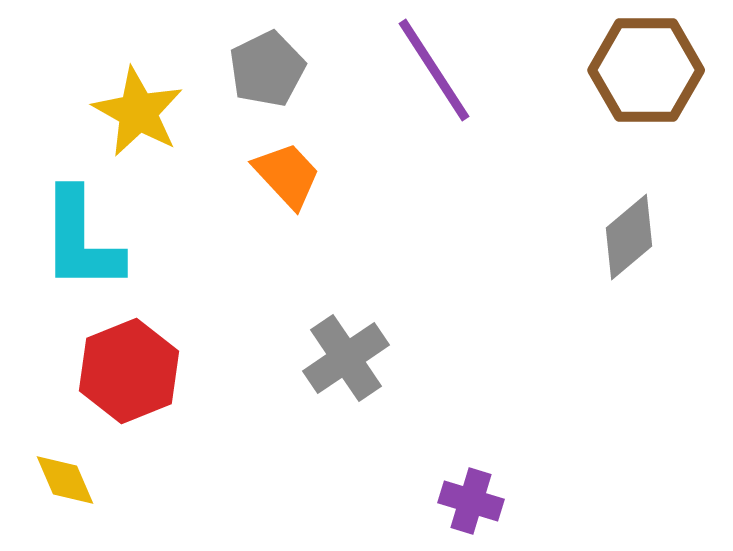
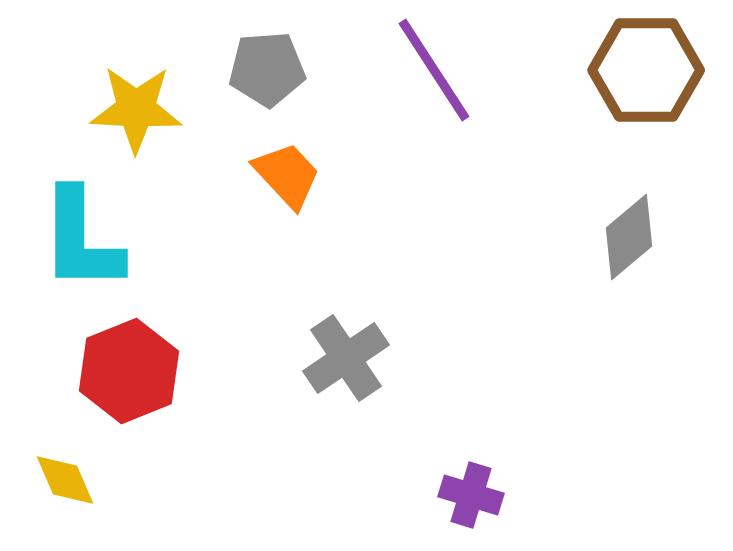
gray pentagon: rotated 22 degrees clockwise
yellow star: moved 2 px left, 3 px up; rotated 26 degrees counterclockwise
purple cross: moved 6 px up
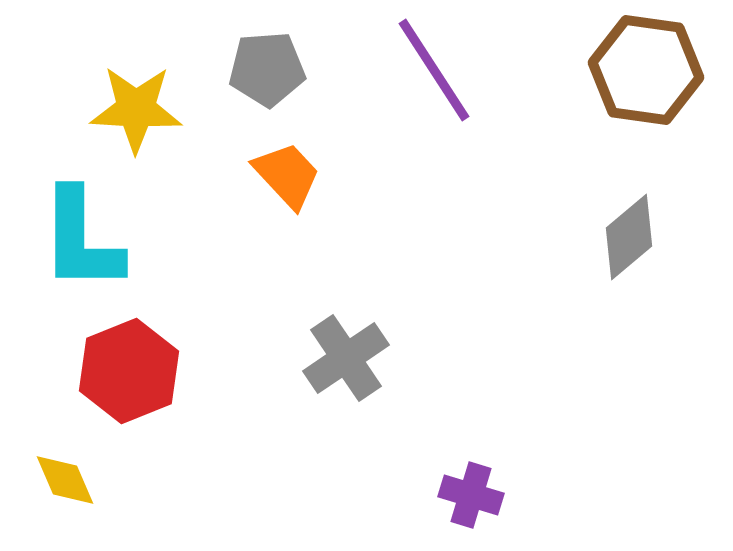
brown hexagon: rotated 8 degrees clockwise
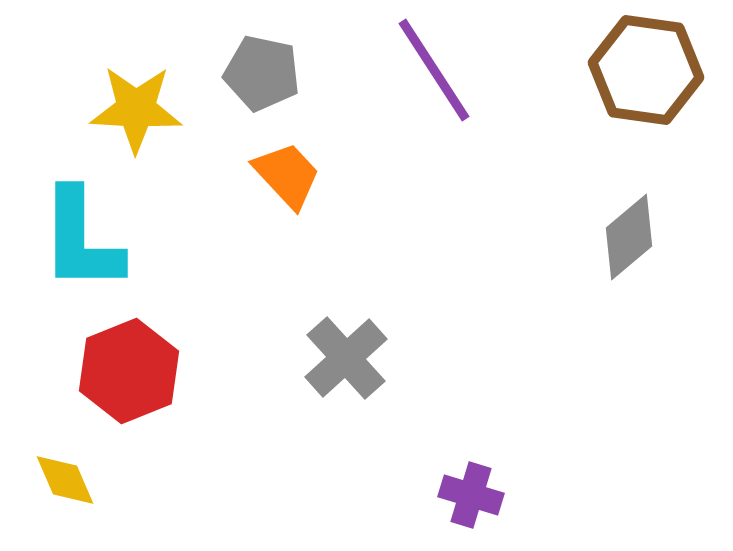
gray pentagon: moved 5 px left, 4 px down; rotated 16 degrees clockwise
gray cross: rotated 8 degrees counterclockwise
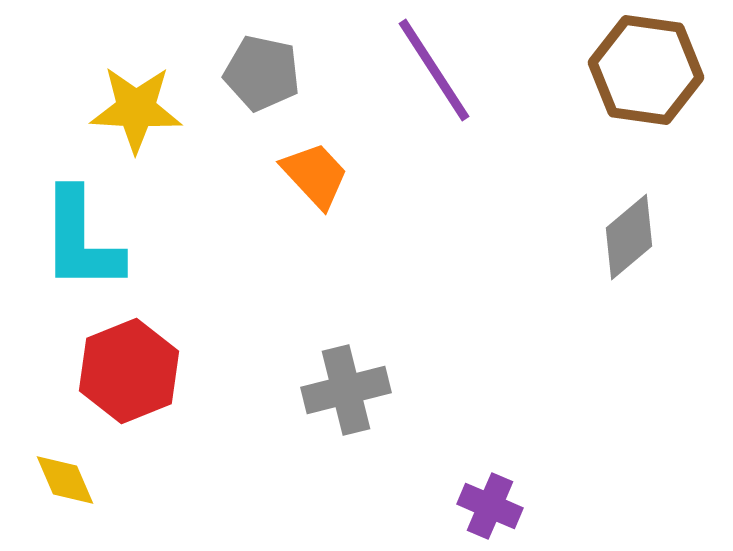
orange trapezoid: moved 28 px right
gray cross: moved 32 px down; rotated 28 degrees clockwise
purple cross: moved 19 px right, 11 px down; rotated 6 degrees clockwise
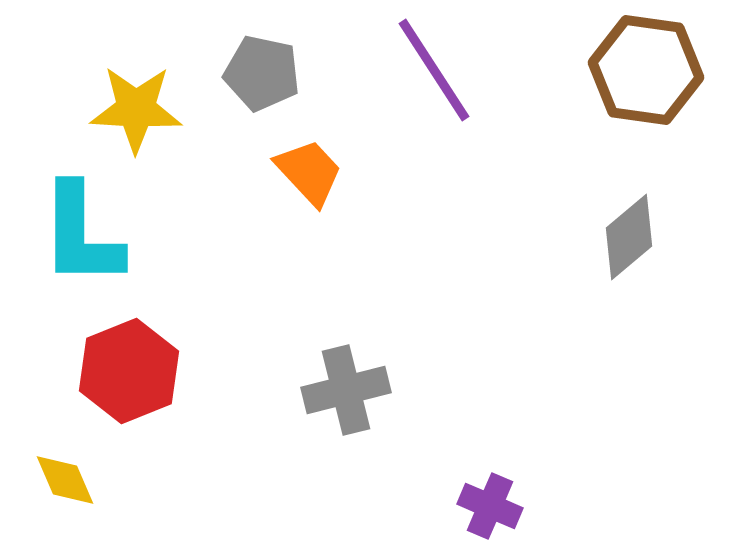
orange trapezoid: moved 6 px left, 3 px up
cyan L-shape: moved 5 px up
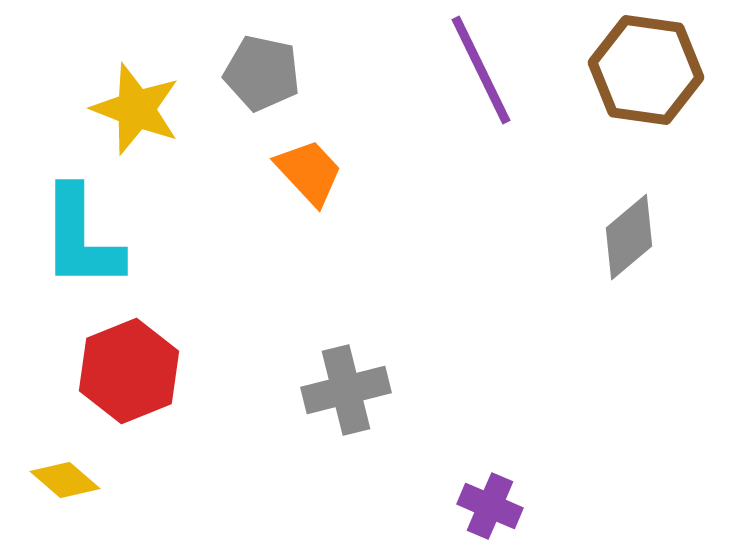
purple line: moved 47 px right; rotated 7 degrees clockwise
yellow star: rotated 18 degrees clockwise
cyan L-shape: moved 3 px down
yellow diamond: rotated 26 degrees counterclockwise
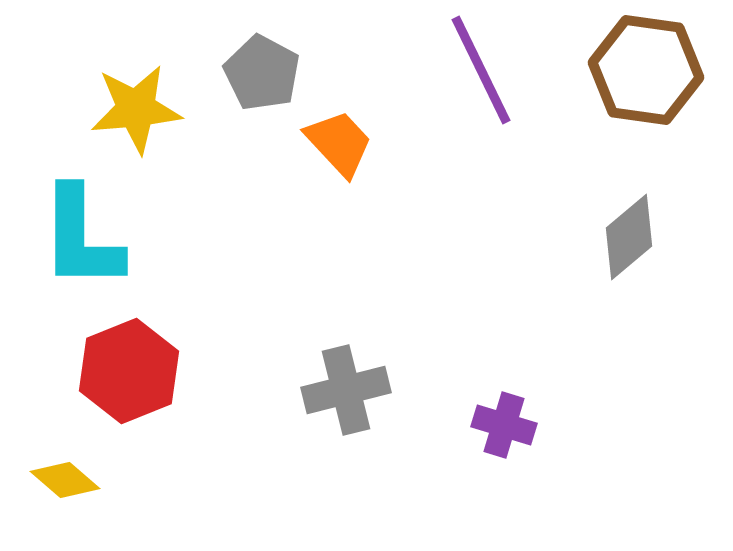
gray pentagon: rotated 16 degrees clockwise
yellow star: rotated 26 degrees counterclockwise
orange trapezoid: moved 30 px right, 29 px up
purple cross: moved 14 px right, 81 px up; rotated 6 degrees counterclockwise
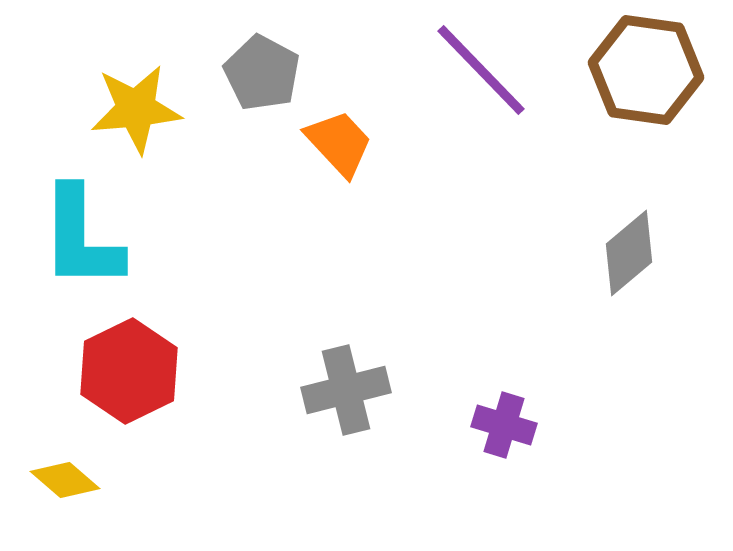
purple line: rotated 18 degrees counterclockwise
gray diamond: moved 16 px down
red hexagon: rotated 4 degrees counterclockwise
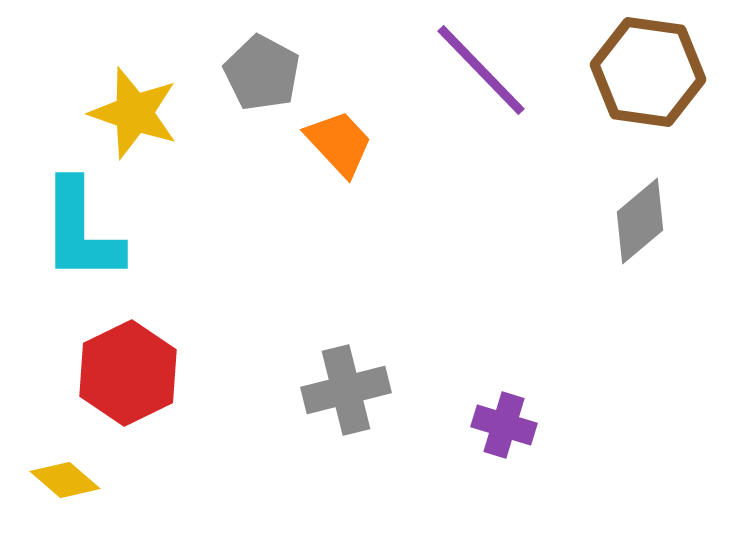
brown hexagon: moved 2 px right, 2 px down
yellow star: moved 2 px left, 4 px down; rotated 24 degrees clockwise
cyan L-shape: moved 7 px up
gray diamond: moved 11 px right, 32 px up
red hexagon: moved 1 px left, 2 px down
